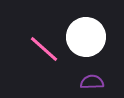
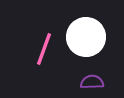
pink line: rotated 68 degrees clockwise
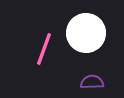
white circle: moved 4 px up
